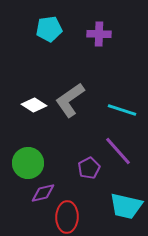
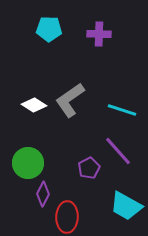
cyan pentagon: rotated 10 degrees clockwise
purple diamond: moved 1 px down; rotated 50 degrees counterclockwise
cyan trapezoid: rotated 16 degrees clockwise
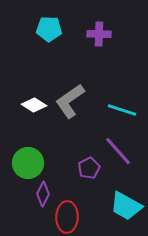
gray L-shape: moved 1 px down
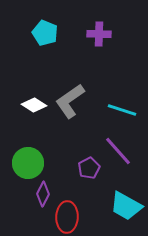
cyan pentagon: moved 4 px left, 4 px down; rotated 20 degrees clockwise
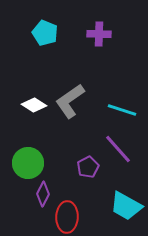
purple line: moved 2 px up
purple pentagon: moved 1 px left, 1 px up
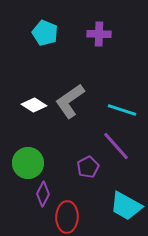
purple line: moved 2 px left, 3 px up
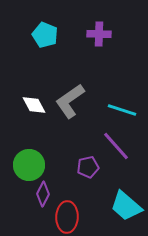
cyan pentagon: moved 2 px down
white diamond: rotated 30 degrees clockwise
green circle: moved 1 px right, 2 px down
purple pentagon: rotated 15 degrees clockwise
cyan trapezoid: rotated 12 degrees clockwise
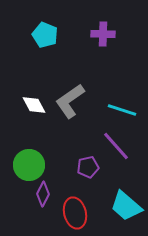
purple cross: moved 4 px right
red ellipse: moved 8 px right, 4 px up; rotated 16 degrees counterclockwise
